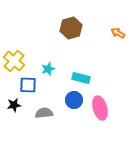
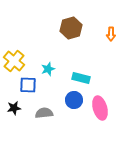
orange arrow: moved 7 px left, 1 px down; rotated 120 degrees counterclockwise
black star: moved 3 px down
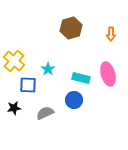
cyan star: rotated 16 degrees counterclockwise
pink ellipse: moved 8 px right, 34 px up
gray semicircle: moved 1 px right; rotated 18 degrees counterclockwise
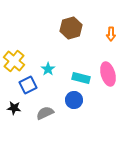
blue square: rotated 30 degrees counterclockwise
black star: rotated 16 degrees clockwise
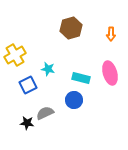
yellow cross: moved 1 px right, 6 px up; rotated 20 degrees clockwise
cyan star: rotated 24 degrees counterclockwise
pink ellipse: moved 2 px right, 1 px up
black star: moved 13 px right, 15 px down
